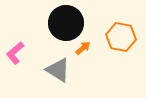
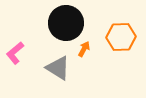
orange hexagon: rotated 12 degrees counterclockwise
orange arrow: moved 1 px right, 1 px down; rotated 21 degrees counterclockwise
gray triangle: moved 2 px up
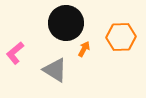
gray triangle: moved 3 px left, 2 px down
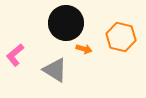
orange hexagon: rotated 16 degrees clockwise
orange arrow: rotated 77 degrees clockwise
pink L-shape: moved 2 px down
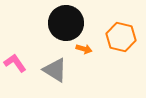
pink L-shape: moved 8 px down; rotated 95 degrees clockwise
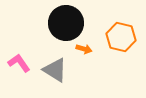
pink L-shape: moved 4 px right
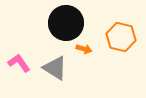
gray triangle: moved 2 px up
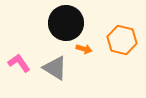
orange hexagon: moved 1 px right, 3 px down
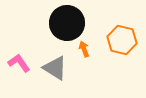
black circle: moved 1 px right
orange arrow: rotated 126 degrees counterclockwise
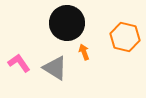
orange hexagon: moved 3 px right, 3 px up
orange arrow: moved 3 px down
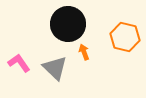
black circle: moved 1 px right, 1 px down
gray triangle: rotated 12 degrees clockwise
